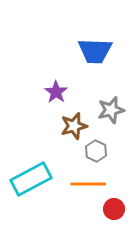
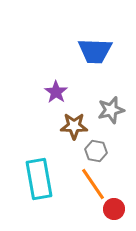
brown star: rotated 16 degrees clockwise
gray hexagon: rotated 15 degrees counterclockwise
cyan rectangle: moved 8 px right; rotated 72 degrees counterclockwise
orange line: moved 5 px right; rotated 56 degrees clockwise
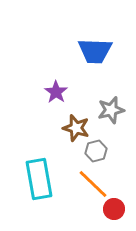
brown star: moved 2 px right, 2 px down; rotated 16 degrees clockwise
gray hexagon: rotated 25 degrees counterclockwise
orange line: rotated 12 degrees counterclockwise
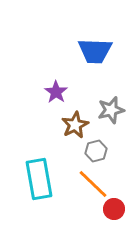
brown star: moved 1 px left, 3 px up; rotated 28 degrees clockwise
